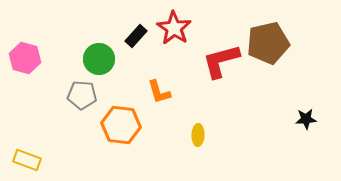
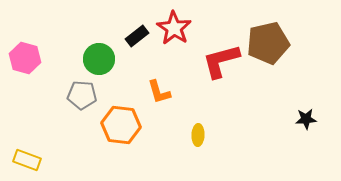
black rectangle: moved 1 px right; rotated 10 degrees clockwise
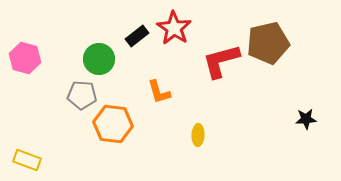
orange hexagon: moved 8 px left, 1 px up
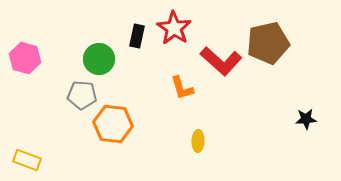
black rectangle: rotated 40 degrees counterclockwise
red L-shape: rotated 123 degrees counterclockwise
orange L-shape: moved 23 px right, 4 px up
yellow ellipse: moved 6 px down
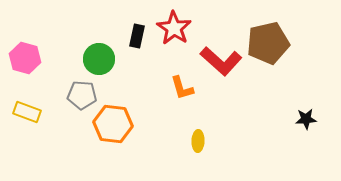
yellow rectangle: moved 48 px up
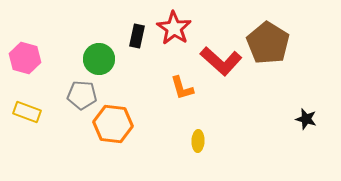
brown pentagon: rotated 27 degrees counterclockwise
black star: rotated 20 degrees clockwise
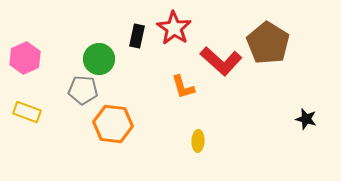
pink hexagon: rotated 20 degrees clockwise
orange L-shape: moved 1 px right, 1 px up
gray pentagon: moved 1 px right, 5 px up
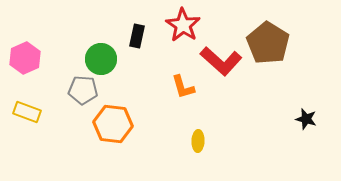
red star: moved 9 px right, 3 px up
green circle: moved 2 px right
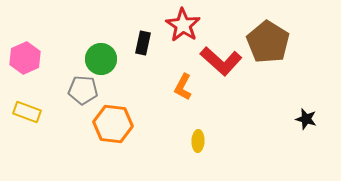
black rectangle: moved 6 px right, 7 px down
brown pentagon: moved 1 px up
orange L-shape: rotated 44 degrees clockwise
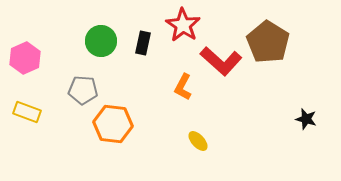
green circle: moved 18 px up
yellow ellipse: rotated 45 degrees counterclockwise
